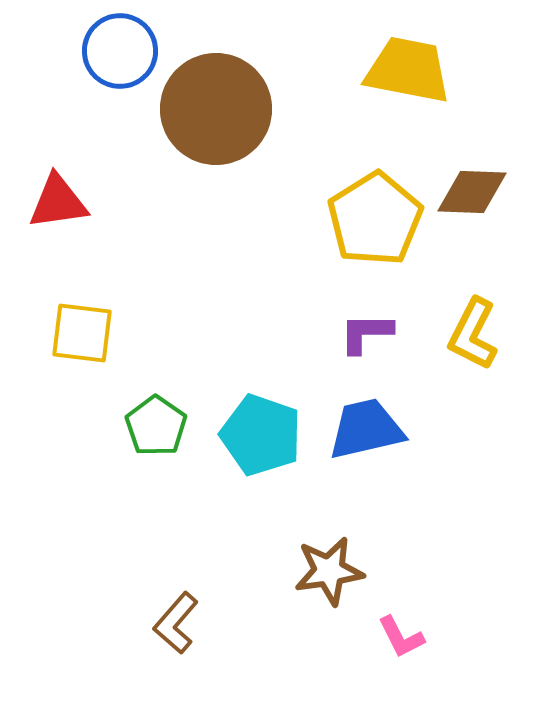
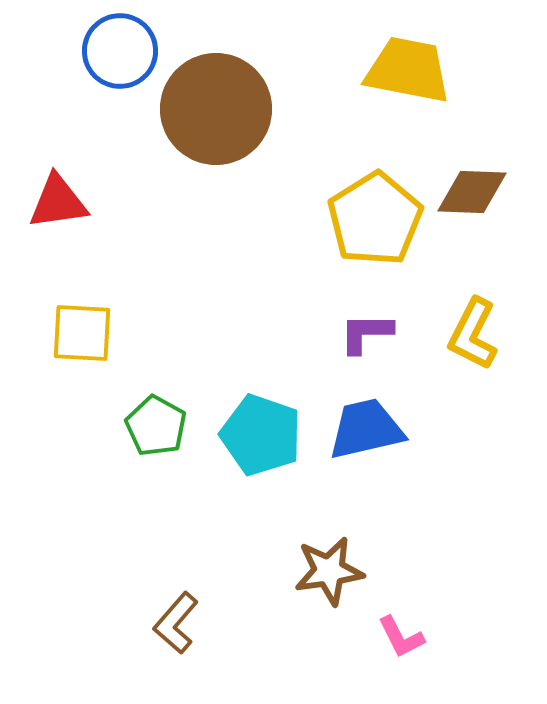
yellow square: rotated 4 degrees counterclockwise
green pentagon: rotated 6 degrees counterclockwise
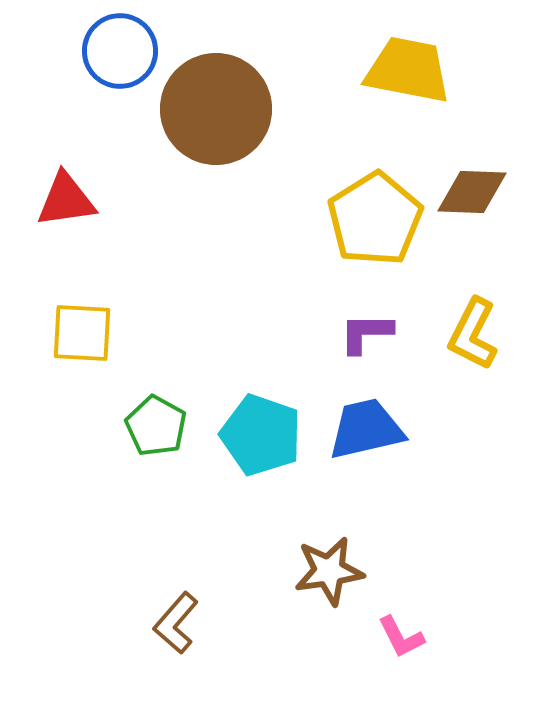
red triangle: moved 8 px right, 2 px up
